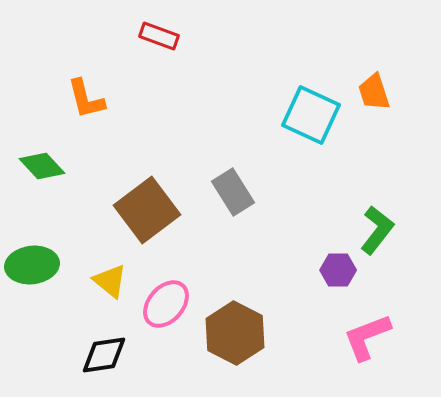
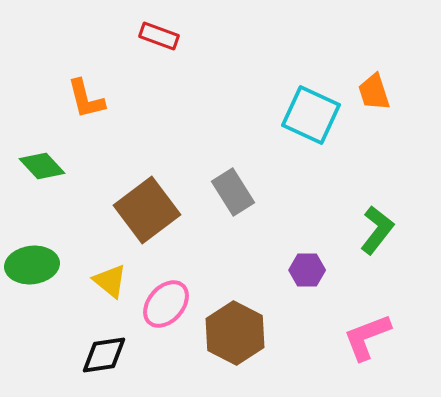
purple hexagon: moved 31 px left
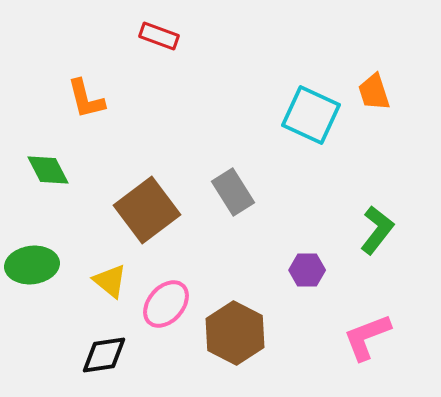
green diamond: moved 6 px right, 4 px down; rotated 15 degrees clockwise
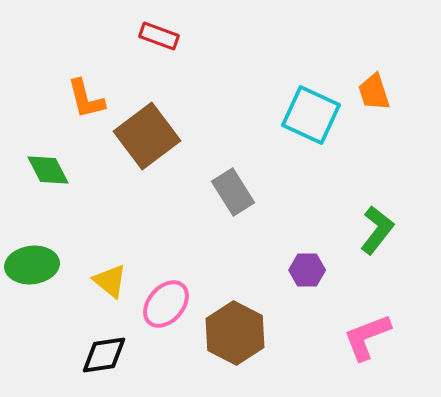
brown square: moved 74 px up
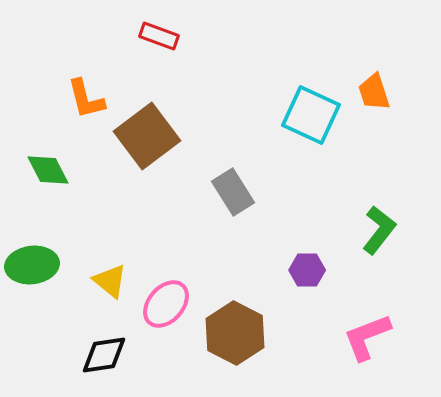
green L-shape: moved 2 px right
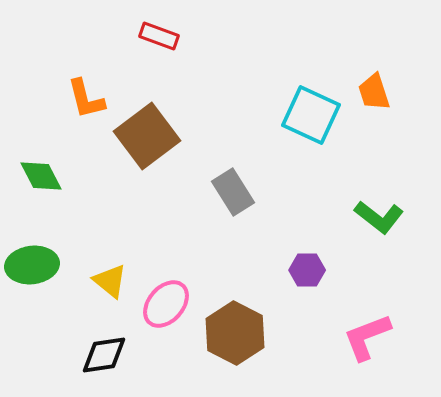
green diamond: moved 7 px left, 6 px down
green L-shape: moved 13 px up; rotated 90 degrees clockwise
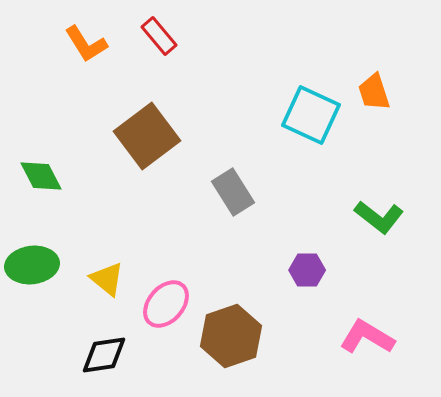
red rectangle: rotated 30 degrees clockwise
orange L-shape: moved 55 px up; rotated 18 degrees counterclockwise
yellow triangle: moved 3 px left, 2 px up
brown hexagon: moved 4 px left, 3 px down; rotated 14 degrees clockwise
pink L-shape: rotated 52 degrees clockwise
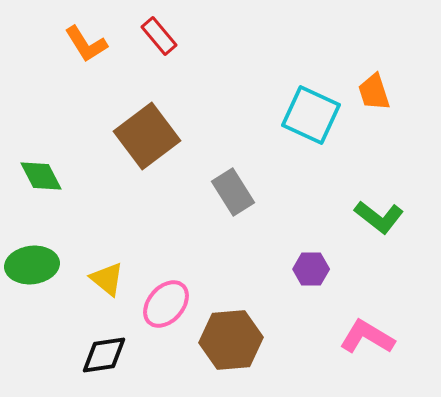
purple hexagon: moved 4 px right, 1 px up
brown hexagon: moved 4 px down; rotated 14 degrees clockwise
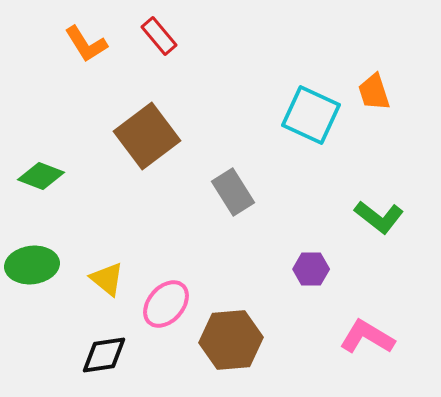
green diamond: rotated 42 degrees counterclockwise
